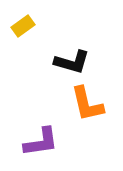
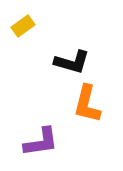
orange L-shape: rotated 27 degrees clockwise
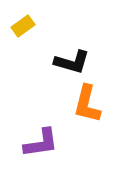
purple L-shape: moved 1 px down
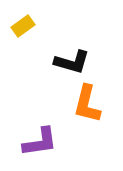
purple L-shape: moved 1 px left, 1 px up
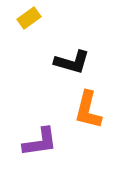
yellow rectangle: moved 6 px right, 8 px up
orange L-shape: moved 1 px right, 6 px down
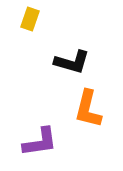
yellow rectangle: moved 1 px right, 1 px down; rotated 35 degrees counterclockwise
orange L-shape: moved 1 px up
